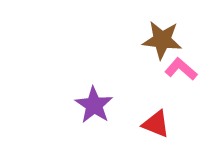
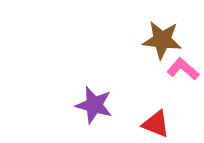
pink L-shape: moved 2 px right
purple star: rotated 18 degrees counterclockwise
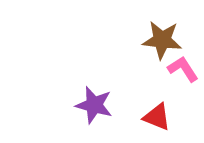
pink L-shape: rotated 16 degrees clockwise
red triangle: moved 1 px right, 7 px up
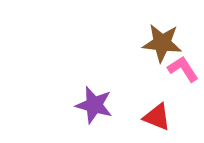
brown star: moved 3 px down
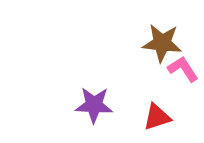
purple star: rotated 12 degrees counterclockwise
red triangle: rotated 40 degrees counterclockwise
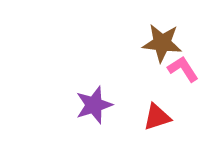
purple star: rotated 21 degrees counterclockwise
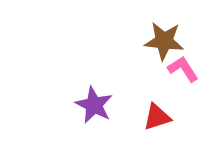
brown star: moved 2 px right, 2 px up
purple star: rotated 27 degrees counterclockwise
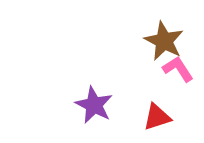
brown star: rotated 21 degrees clockwise
pink L-shape: moved 5 px left
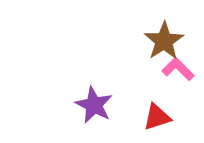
brown star: rotated 12 degrees clockwise
pink L-shape: rotated 12 degrees counterclockwise
